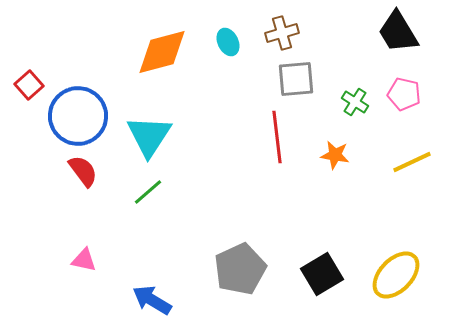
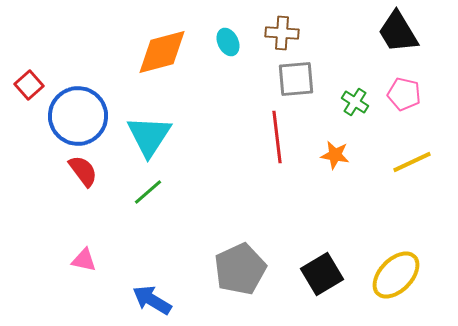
brown cross: rotated 20 degrees clockwise
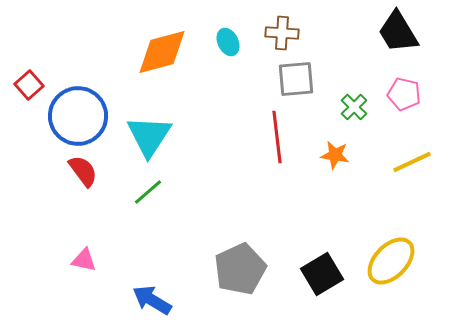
green cross: moved 1 px left, 5 px down; rotated 12 degrees clockwise
yellow ellipse: moved 5 px left, 14 px up
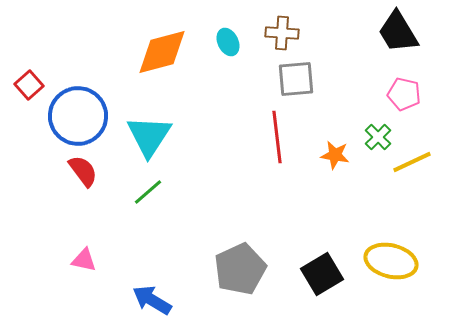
green cross: moved 24 px right, 30 px down
yellow ellipse: rotated 60 degrees clockwise
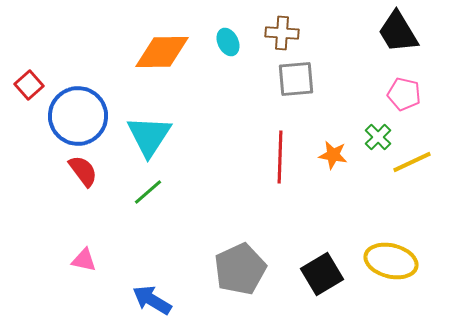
orange diamond: rotated 14 degrees clockwise
red line: moved 3 px right, 20 px down; rotated 9 degrees clockwise
orange star: moved 2 px left
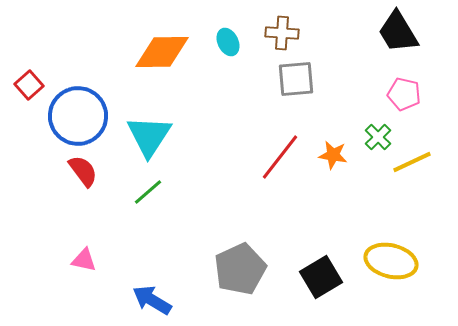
red line: rotated 36 degrees clockwise
black square: moved 1 px left, 3 px down
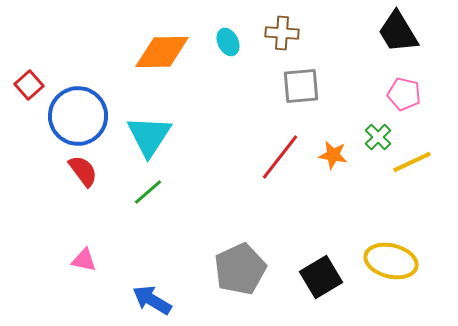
gray square: moved 5 px right, 7 px down
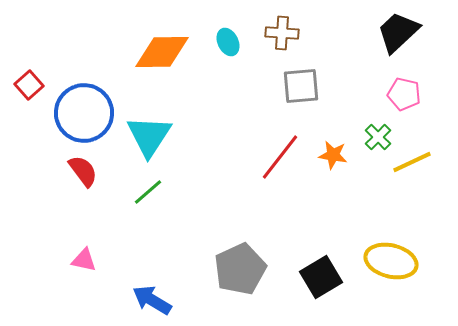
black trapezoid: rotated 78 degrees clockwise
blue circle: moved 6 px right, 3 px up
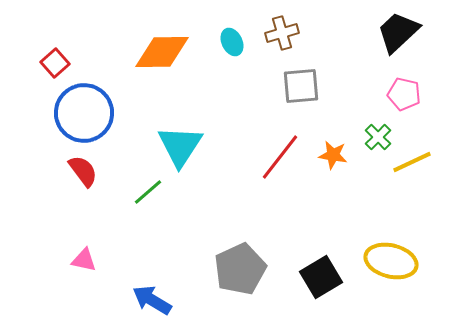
brown cross: rotated 20 degrees counterclockwise
cyan ellipse: moved 4 px right
red square: moved 26 px right, 22 px up
cyan triangle: moved 31 px right, 10 px down
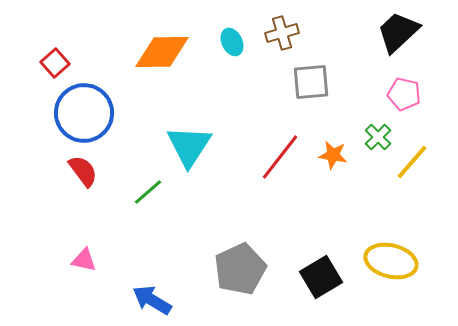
gray square: moved 10 px right, 4 px up
cyan triangle: moved 9 px right
yellow line: rotated 24 degrees counterclockwise
